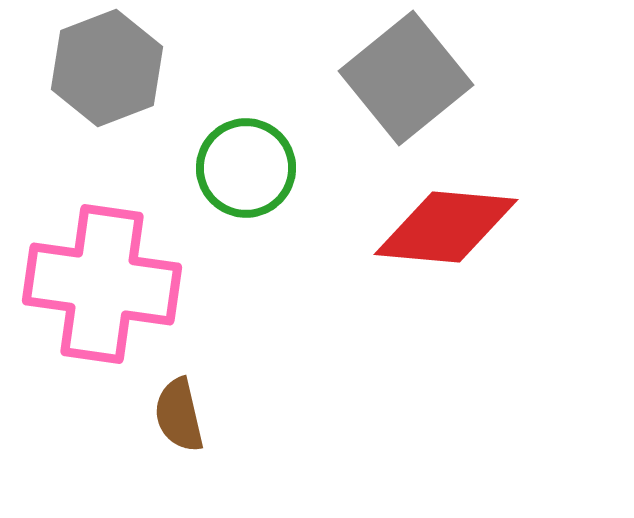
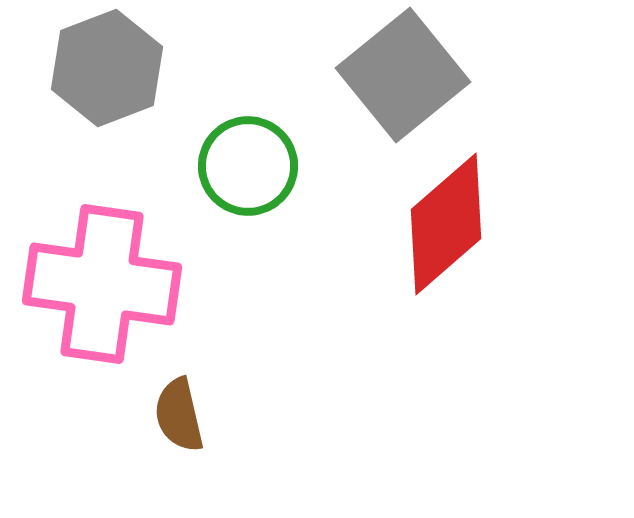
gray square: moved 3 px left, 3 px up
green circle: moved 2 px right, 2 px up
red diamond: moved 3 px up; rotated 46 degrees counterclockwise
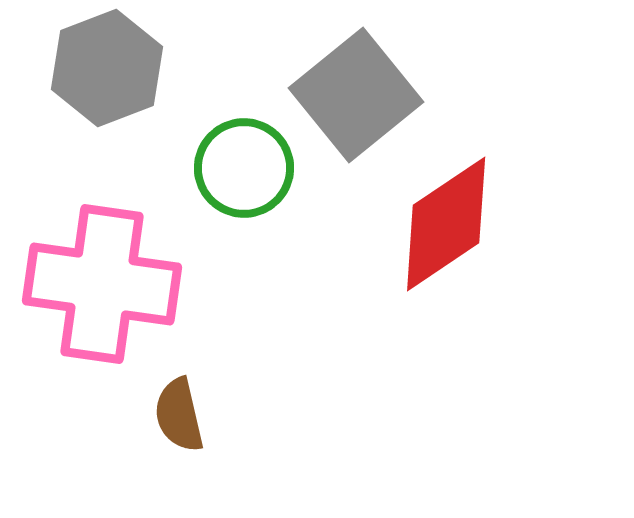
gray square: moved 47 px left, 20 px down
green circle: moved 4 px left, 2 px down
red diamond: rotated 7 degrees clockwise
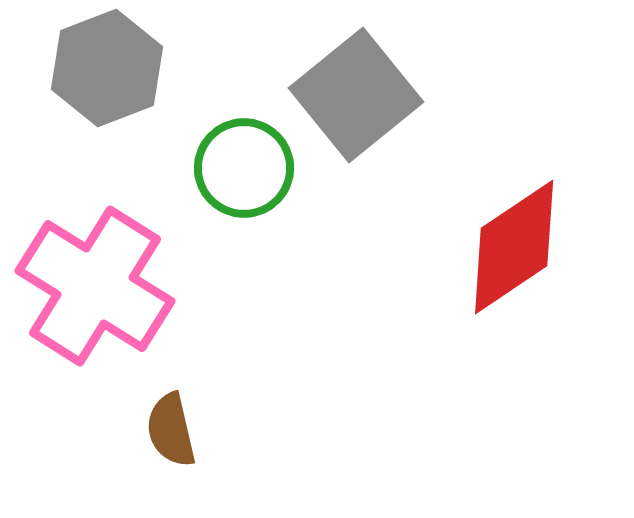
red diamond: moved 68 px right, 23 px down
pink cross: moved 7 px left, 2 px down; rotated 24 degrees clockwise
brown semicircle: moved 8 px left, 15 px down
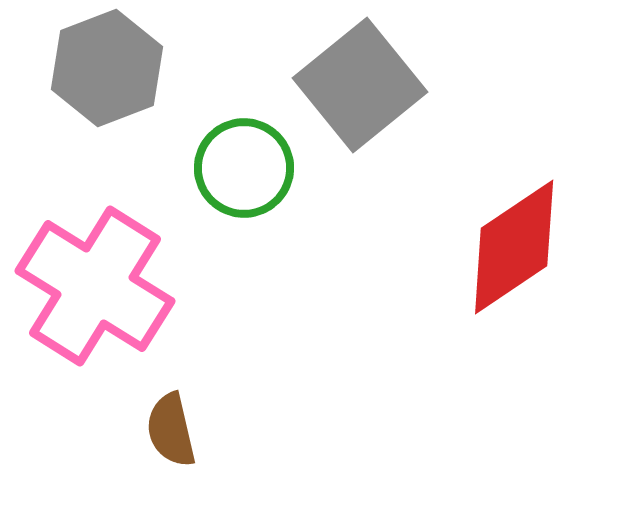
gray square: moved 4 px right, 10 px up
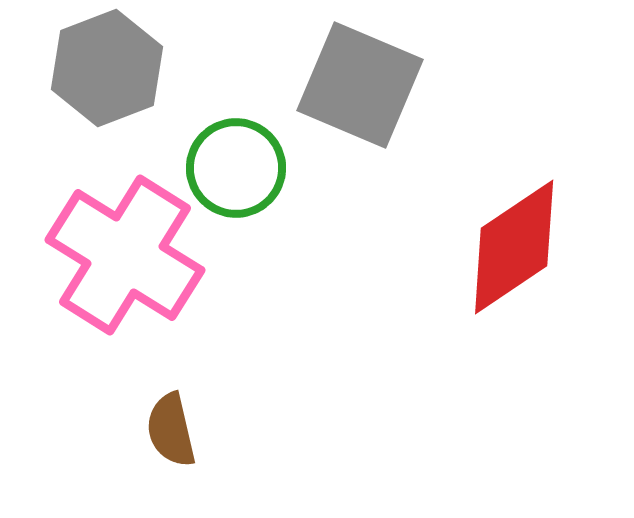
gray square: rotated 28 degrees counterclockwise
green circle: moved 8 px left
pink cross: moved 30 px right, 31 px up
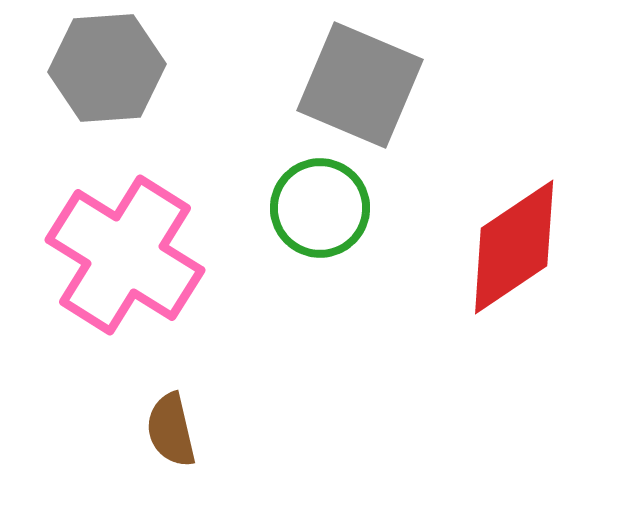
gray hexagon: rotated 17 degrees clockwise
green circle: moved 84 px right, 40 px down
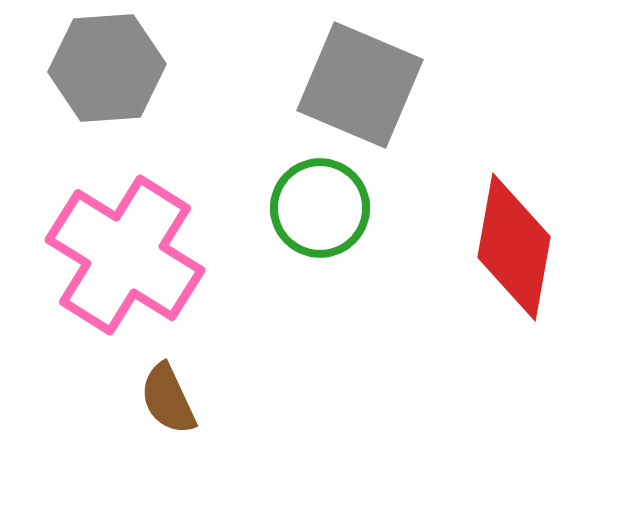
red diamond: rotated 46 degrees counterclockwise
brown semicircle: moved 3 px left, 31 px up; rotated 12 degrees counterclockwise
